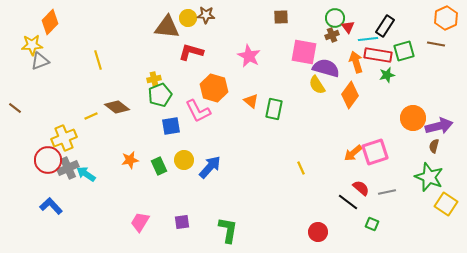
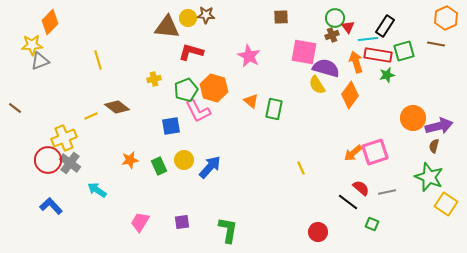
green pentagon at (160, 95): moved 26 px right, 5 px up
gray cross at (68, 168): moved 2 px right, 5 px up; rotated 30 degrees counterclockwise
cyan arrow at (86, 174): moved 11 px right, 16 px down
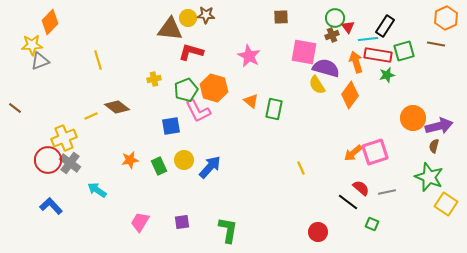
brown triangle at (167, 27): moved 3 px right, 2 px down
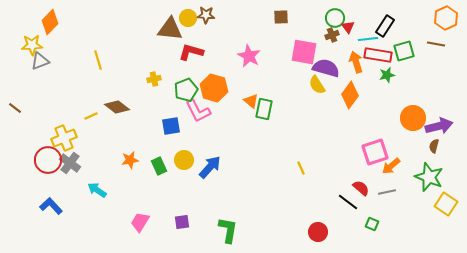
green rectangle at (274, 109): moved 10 px left
orange arrow at (353, 153): moved 38 px right, 13 px down
